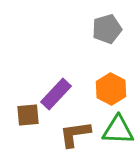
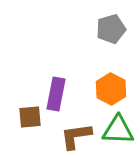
gray pentagon: moved 4 px right
purple rectangle: rotated 32 degrees counterclockwise
brown square: moved 2 px right, 2 px down
brown L-shape: moved 1 px right, 2 px down
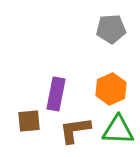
gray pentagon: rotated 12 degrees clockwise
orange hexagon: rotated 8 degrees clockwise
brown square: moved 1 px left, 4 px down
brown L-shape: moved 1 px left, 6 px up
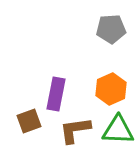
brown square: rotated 15 degrees counterclockwise
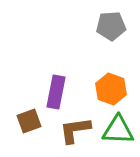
gray pentagon: moved 3 px up
orange hexagon: rotated 16 degrees counterclockwise
purple rectangle: moved 2 px up
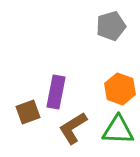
gray pentagon: rotated 12 degrees counterclockwise
orange hexagon: moved 9 px right
brown square: moved 1 px left, 9 px up
brown L-shape: moved 2 px left, 2 px up; rotated 24 degrees counterclockwise
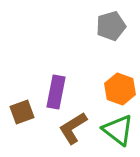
brown square: moved 6 px left
green triangle: rotated 36 degrees clockwise
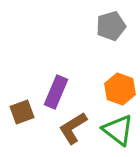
purple rectangle: rotated 12 degrees clockwise
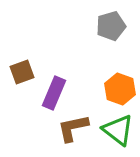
purple rectangle: moved 2 px left, 1 px down
brown square: moved 40 px up
brown L-shape: rotated 20 degrees clockwise
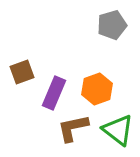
gray pentagon: moved 1 px right, 1 px up
orange hexagon: moved 23 px left; rotated 20 degrees clockwise
